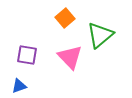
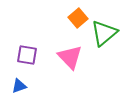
orange square: moved 13 px right
green triangle: moved 4 px right, 2 px up
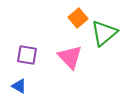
blue triangle: rotated 49 degrees clockwise
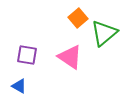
pink triangle: rotated 12 degrees counterclockwise
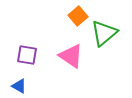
orange square: moved 2 px up
pink triangle: moved 1 px right, 1 px up
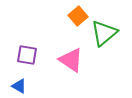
pink triangle: moved 4 px down
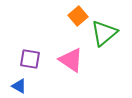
purple square: moved 3 px right, 4 px down
